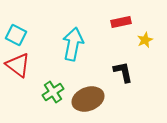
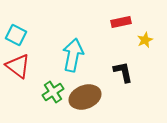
cyan arrow: moved 11 px down
red triangle: moved 1 px down
brown ellipse: moved 3 px left, 2 px up
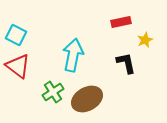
black L-shape: moved 3 px right, 9 px up
brown ellipse: moved 2 px right, 2 px down; rotated 8 degrees counterclockwise
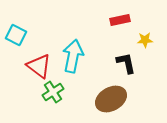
red rectangle: moved 1 px left, 2 px up
yellow star: rotated 21 degrees clockwise
cyan arrow: moved 1 px down
red triangle: moved 21 px right
brown ellipse: moved 24 px right
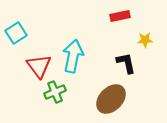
red rectangle: moved 4 px up
cyan square: moved 2 px up; rotated 30 degrees clockwise
red triangle: rotated 16 degrees clockwise
green cross: moved 2 px right; rotated 10 degrees clockwise
brown ellipse: rotated 16 degrees counterclockwise
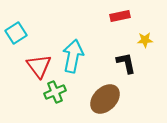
brown ellipse: moved 6 px left
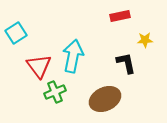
brown ellipse: rotated 20 degrees clockwise
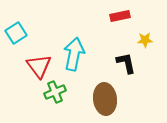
cyan arrow: moved 1 px right, 2 px up
brown ellipse: rotated 72 degrees counterclockwise
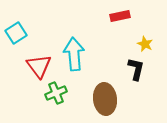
yellow star: moved 4 px down; rotated 28 degrees clockwise
cyan arrow: rotated 16 degrees counterclockwise
black L-shape: moved 10 px right, 6 px down; rotated 25 degrees clockwise
green cross: moved 1 px right, 1 px down
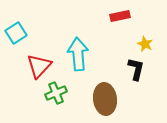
cyan arrow: moved 4 px right
red triangle: rotated 20 degrees clockwise
